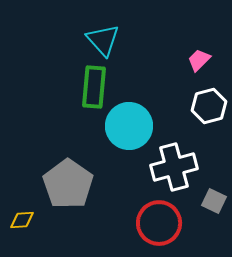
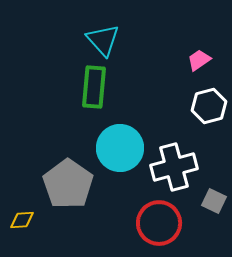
pink trapezoid: rotated 10 degrees clockwise
cyan circle: moved 9 px left, 22 px down
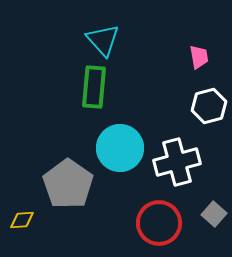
pink trapezoid: moved 3 px up; rotated 115 degrees clockwise
white cross: moved 3 px right, 5 px up
gray square: moved 13 px down; rotated 15 degrees clockwise
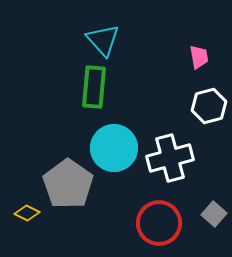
cyan circle: moved 6 px left
white cross: moved 7 px left, 4 px up
yellow diamond: moved 5 px right, 7 px up; rotated 30 degrees clockwise
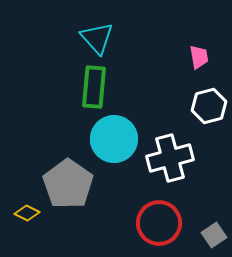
cyan triangle: moved 6 px left, 2 px up
cyan circle: moved 9 px up
gray square: moved 21 px down; rotated 15 degrees clockwise
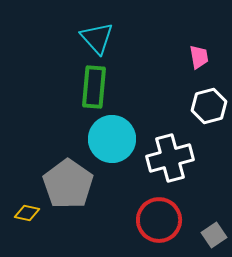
cyan circle: moved 2 px left
yellow diamond: rotated 15 degrees counterclockwise
red circle: moved 3 px up
